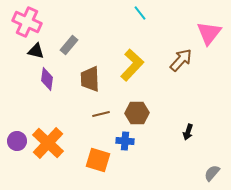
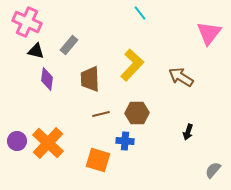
brown arrow: moved 17 px down; rotated 100 degrees counterclockwise
gray semicircle: moved 1 px right, 3 px up
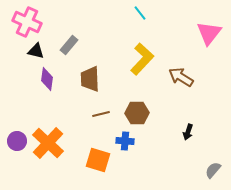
yellow L-shape: moved 10 px right, 6 px up
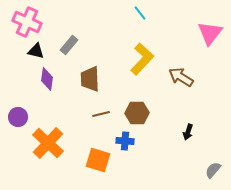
pink triangle: moved 1 px right
purple circle: moved 1 px right, 24 px up
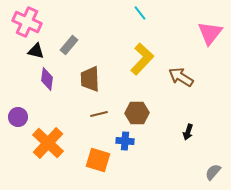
brown line: moved 2 px left
gray semicircle: moved 2 px down
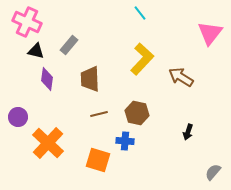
brown hexagon: rotated 15 degrees clockwise
